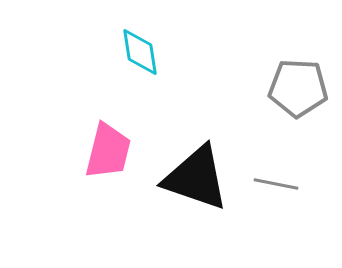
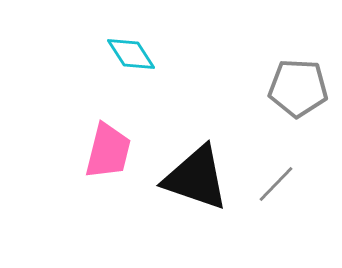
cyan diamond: moved 9 px left, 2 px down; rotated 24 degrees counterclockwise
gray line: rotated 57 degrees counterclockwise
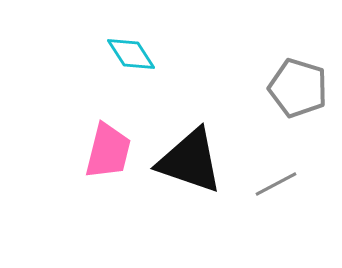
gray pentagon: rotated 14 degrees clockwise
black triangle: moved 6 px left, 17 px up
gray line: rotated 18 degrees clockwise
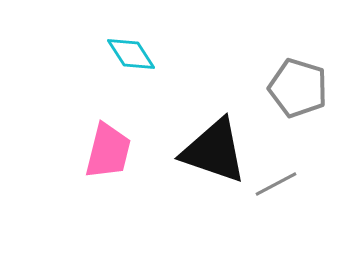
black triangle: moved 24 px right, 10 px up
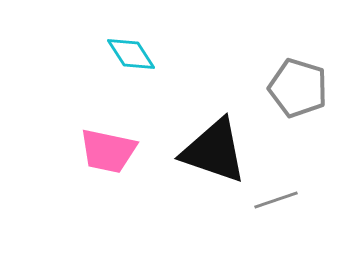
pink trapezoid: rotated 88 degrees clockwise
gray line: moved 16 px down; rotated 9 degrees clockwise
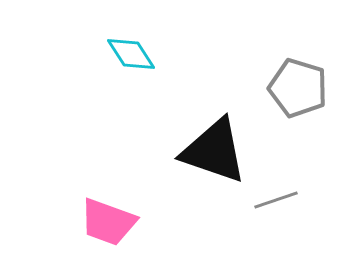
pink trapezoid: moved 71 px down; rotated 8 degrees clockwise
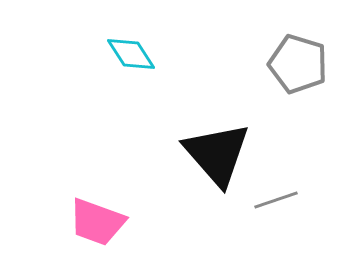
gray pentagon: moved 24 px up
black triangle: moved 3 px right, 3 px down; rotated 30 degrees clockwise
pink trapezoid: moved 11 px left
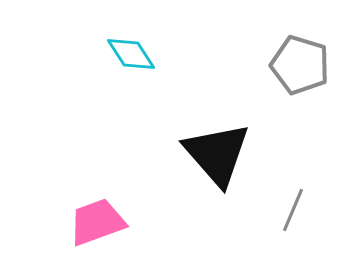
gray pentagon: moved 2 px right, 1 px down
gray line: moved 17 px right, 10 px down; rotated 48 degrees counterclockwise
pink trapezoid: rotated 140 degrees clockwise
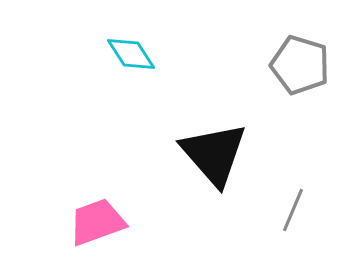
black triangle: moved 3 px left
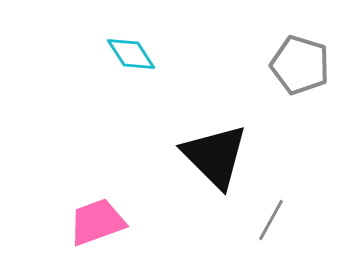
black triangle: moved 1 px right, 2 px down; rotated 4 degrees counterclockwise
gray line: moved 22 px left, 10 px down; rotated 6 degrees clockwise
